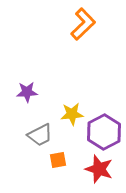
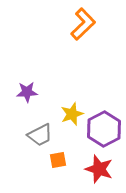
yellow star: rotated 15 degrees counterclockwise
purple hexagon: moved 3 px up
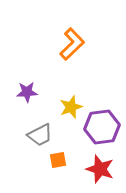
orange L-shape: moved 11 px left, 20 px down
yellow star: moved 1 px left, 7 px up
purple hexagon: moved 2 px left, 2 px up; rotated 20 degrees clockwise
red star: moved 1 px right
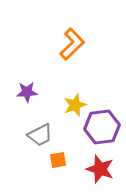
yellow star: moved 4 px right, 2 px up
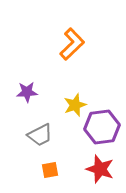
orange square: moved 8 px left, 10 px down
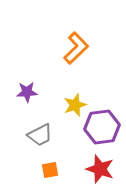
orange L-shape: moved 4 px right, 4 px down
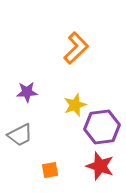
gray trapezoid: moved 20 px left
red star: moved 3 px up
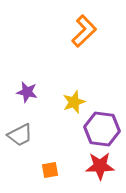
orange L-shape: moved 8 px right, 17 px up
purple star: rotated 15 degrees clockwise
yellow star: moved 1 px left, 3 px up
purple hexagon: moved 2 px down; rotated 16 degrees clockwise
red star: rotated 20 degrees counterclockwise
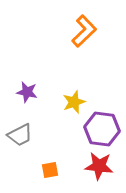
red star: moved 1 px left; rotated 8 degrees clockwise
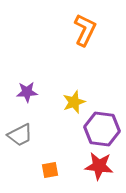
orange L-shape: moved 1 px right, 1 px up; rotated 20 degrees counterclockwise
purple star: rotated 15 degrees counterclockwise
